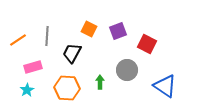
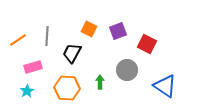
cyan star: moved 1 px down
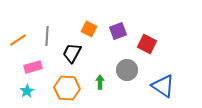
blue triangle: moved 2 px left
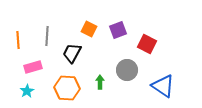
purple square: moved 1 px up
orange line: rotated 60 degrees counterclockwise
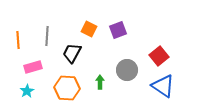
red square: moved 12 px right, 12 px down; rotated 24 degrees clockwise
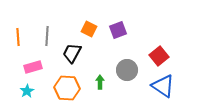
orange line: moved 3 px up
